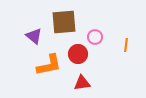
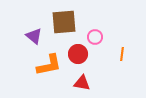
orange line: moved 4 px left, 9 px down
red triangle: rotated 18 degrees clockwise
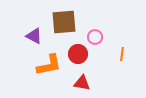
purple triangle: rotated 12 degrees counterclockwise
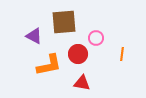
pink circle: moved 1 px right, 1 px down
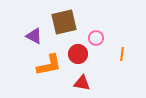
brown square: rotated 8 degrees counterclockwise
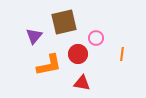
purple triangle: rotated 42 degrees clockwise
